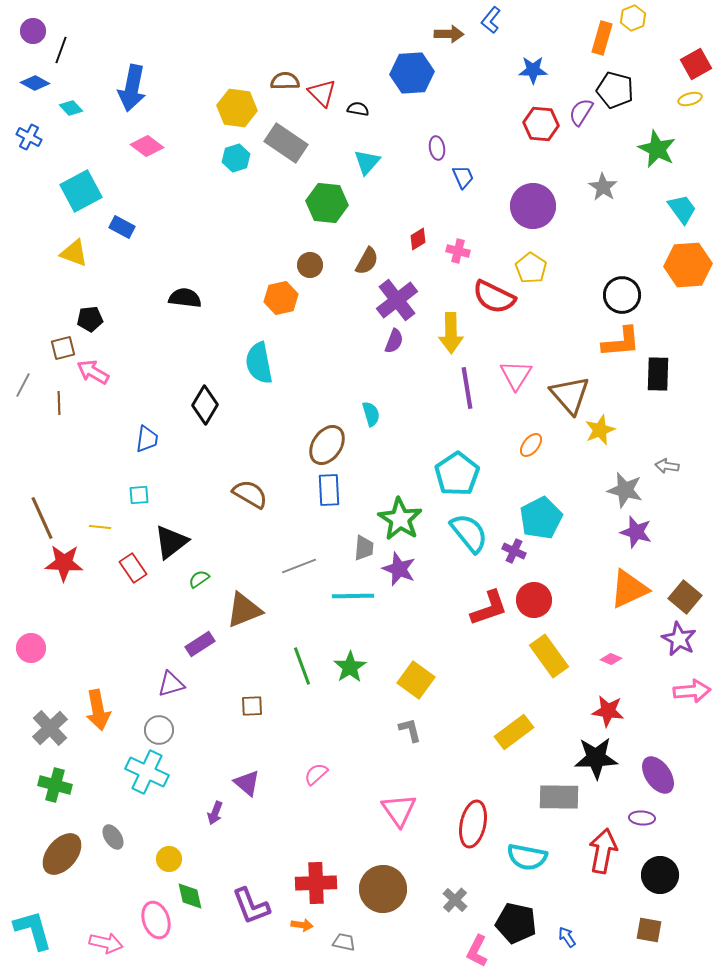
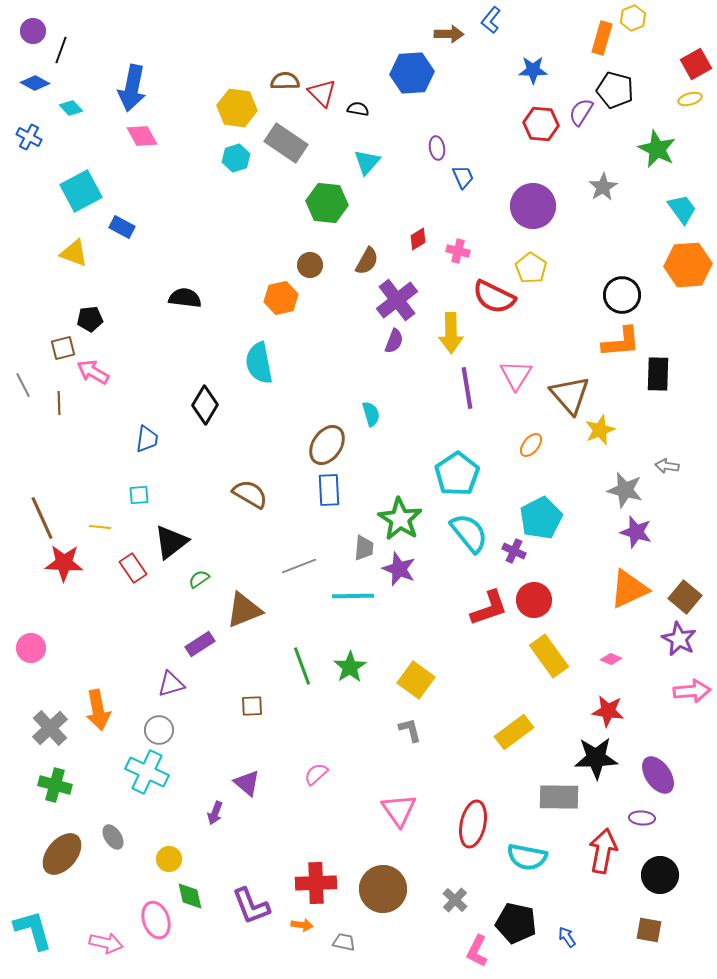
pink diamond at (147, 146): moved 5 px left, 10 px up; rotated 24 degrees clockwise
gray star at (603, 187): rotated 8 degrees clockwise
gray line at (23, 385): rotated 55 degrees counterclockwise
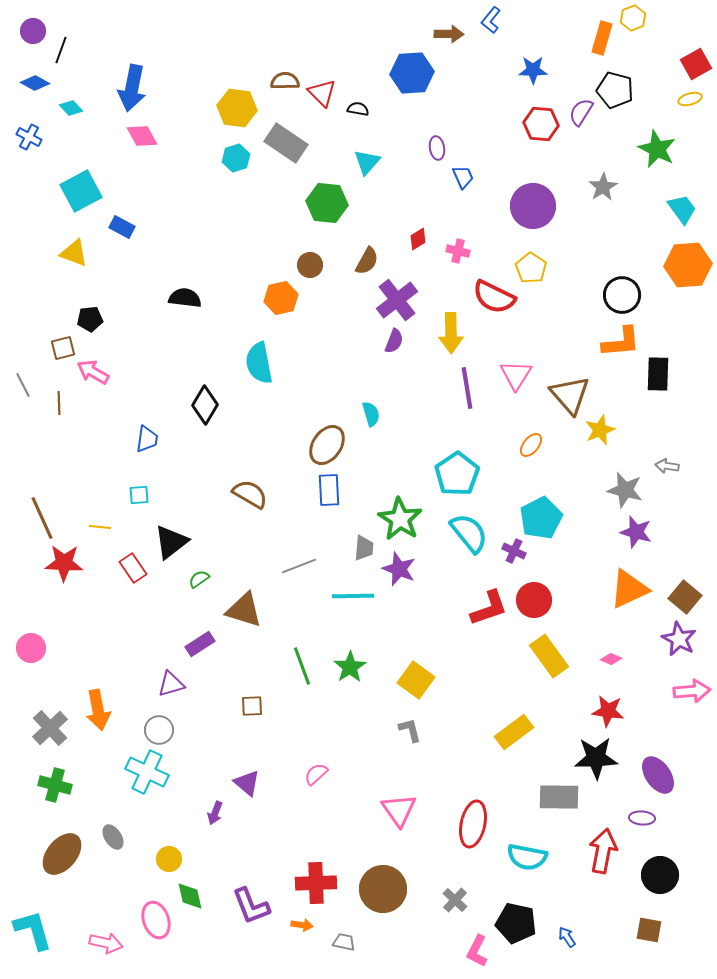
brown triangle at (244, 610): rotated 39 degrees clockwise
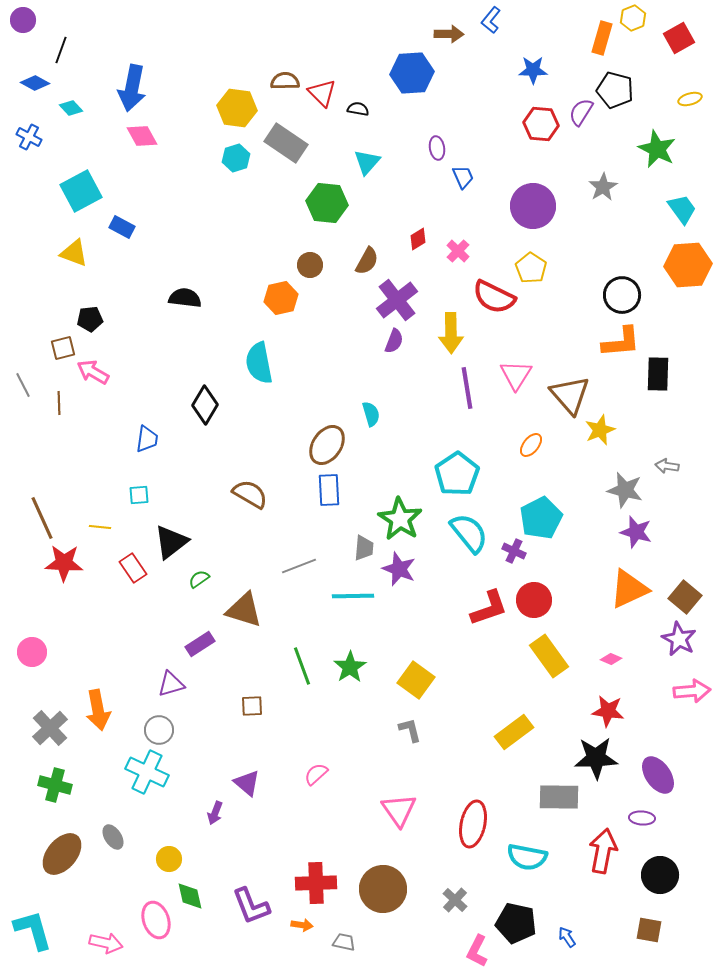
purple circle at (33, 31): moved 10 px left, 11 px up
red square at (696, 64): moved 17 px left, 26 px up
pink cross at (458, 251): rotated 30 degrees clockwise
pink circle at (31, 648): moved 1 px right, 4 px down
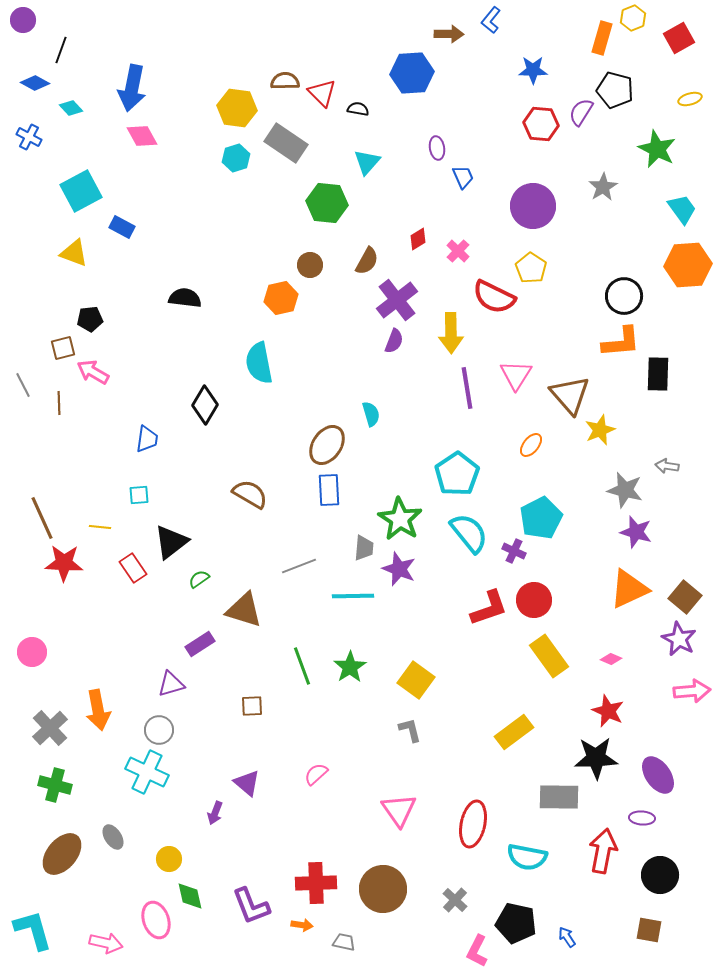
black circle at (622, 295): moved 2 px right, 1 px down
red star at (608, 711): rotated 16 degrees clockwise
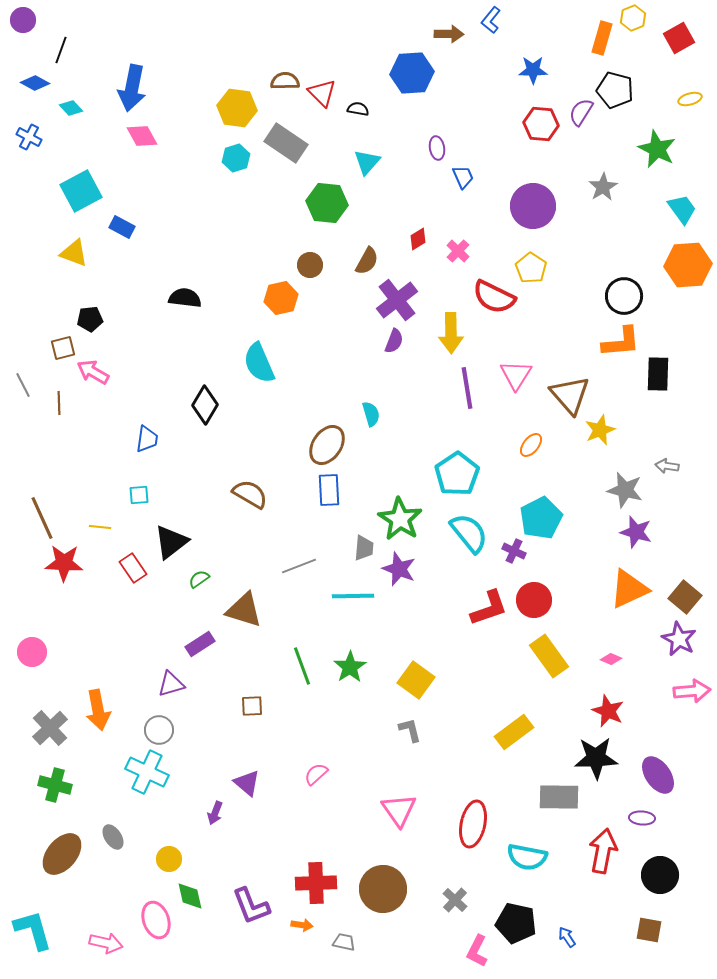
cyan semicircle at (259, 363): rotated 12 degrees counterclockwise
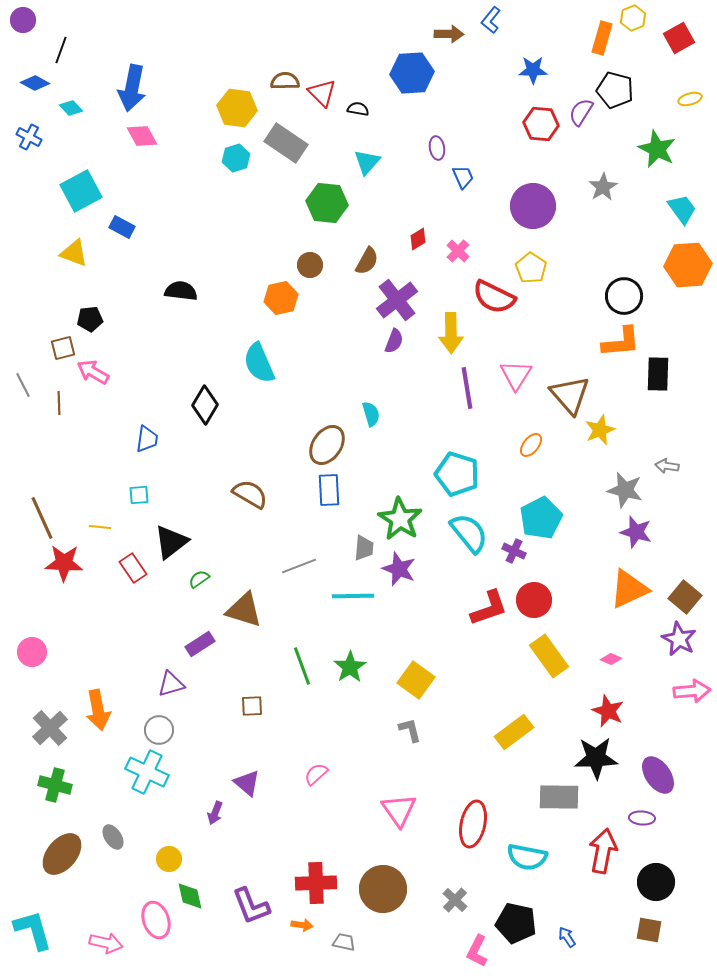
black semicircle at (185, 298): moved 4 px left, 7 px up
cyan pentagon at (457, 474): rotated 21 degrees counterclockwise
black circle at (660, 875): moved 4 px left, 7 px down
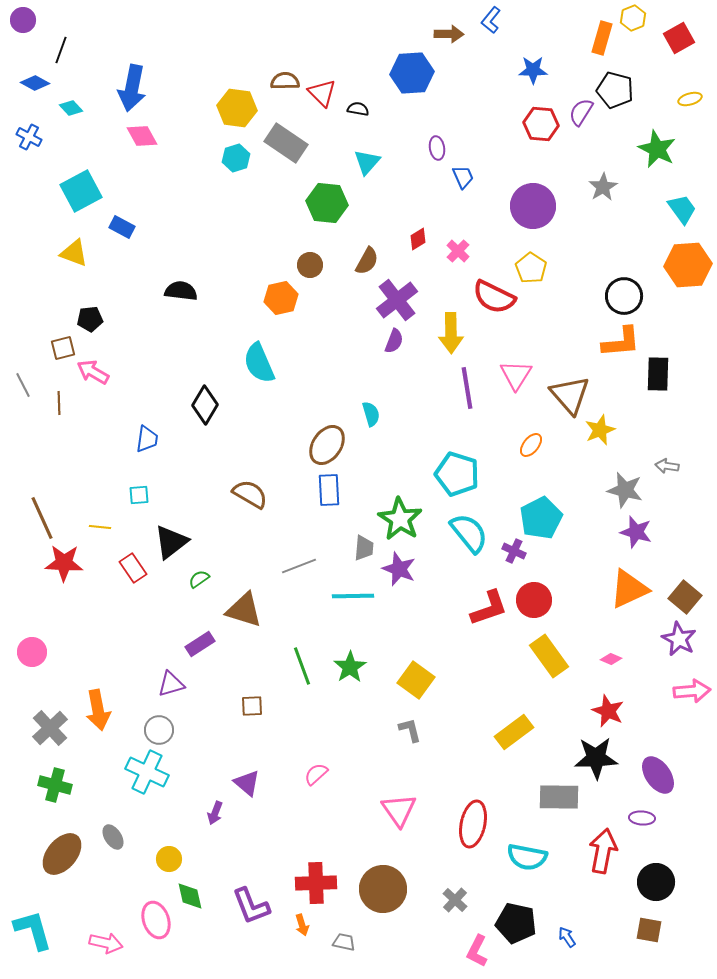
orange arrow at (302, 925): rotated 65 degrees clockwise
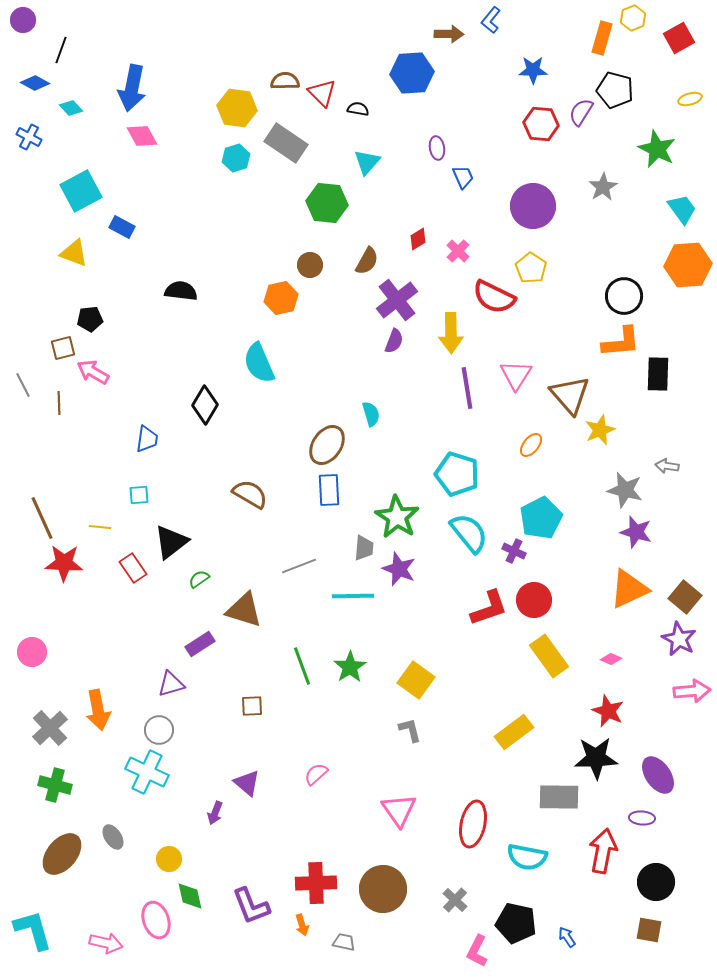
green star at (400, 519): moved 3 px left, 2 px up
